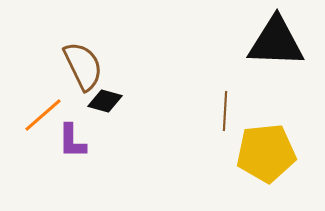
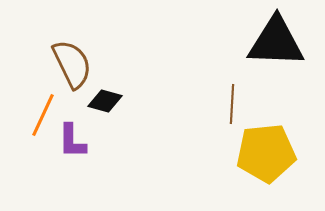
brown semicircle: moved 11 px left, 2 px up
brown line: moved 7 px right, 7 px up
orange line: rotated 24 degrees counterclockwise
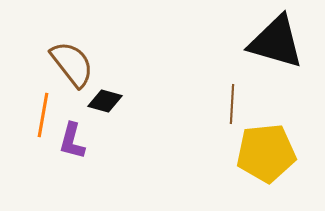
black triangle: rotated 14 degrees clockwise
brown semicircle: rotated 12 degrees counterclockwise
orange line: rotated 15 degrees counterclockwise
purple L-shape: rotated 15 degrees clockwise
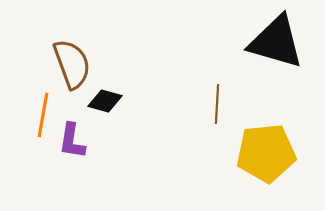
brown semicircle: rotated 18 degrees clockwise
brown line: moved 15 px left
purple L-shape: rotated 6 degrees counterclockwise
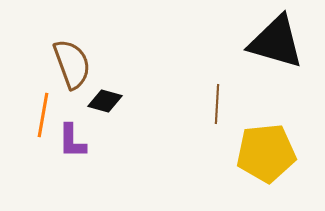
purple L-shape: rotated 9 degrees counterclockwise
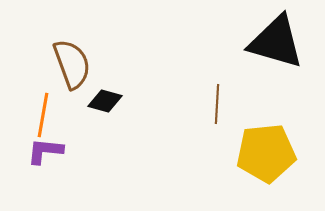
purple L-shape: moved 27 px left, 10 px down; rotated 96 degrees clockwise
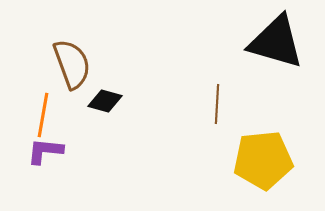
yellow pentagon: moved 3 px left, 7 px down
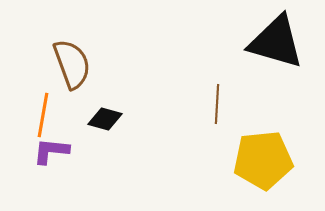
black diamond: moved 18 px down
purple L-shape: moved 6 px right
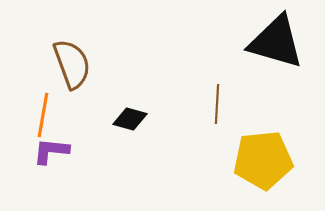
black diamond: moved 25 px right
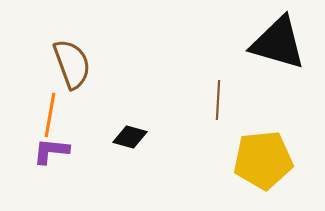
black triangle: moved 2 px right, 1 px down
brown line: moved 1 px right, 4 px up
orange line: moved 7 px right
black diamond: moved 18 px down
